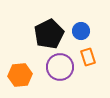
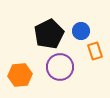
orange rectangle: moved 7 px right, 6 px up
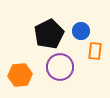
orange rectangle: rotated 24 degrees clockwise
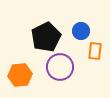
black pentagon: moved 3 px left, 3 px down
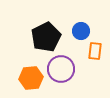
purple circle: moved 1 px right, 2 px down
orange hexagon: moved 11 px right, 3 px down
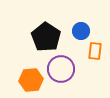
black pentagon: rotated 12 degrees counterclockwise
orange hexagon: moved 2 px down
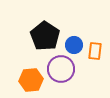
blue circle: moved 7 px left, 14 px down
black pentagon: moved 1 px left, 1 px up
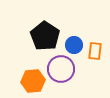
orange hexagon: moved 2 px right, 1 px down
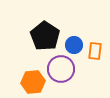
orange hexagon: moved 1 px down
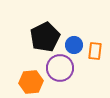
black pentagon: moved 1 px down; rotated 12 degrees clockwise
purple circle: moved 1 px left, 1 px up
orange hexagon: moved 2 px left
